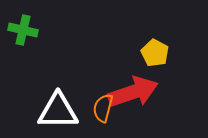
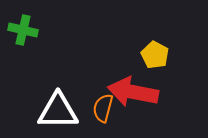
yellow pentagon: moved 2 px down
red arrow: rotated 150 degrees counterclockwise
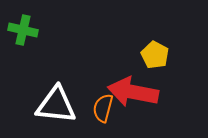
white triangle: moved 2 px left, 6 px up; rotated 6 degrees clockwise
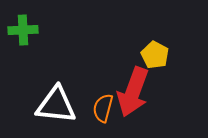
green cross: rotated 16 degrees counterclockwise
red arrow: rotated 81 degrees counterclockwise
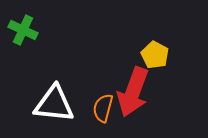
green cross: rotated 28 degrees clockwise
white triangle: moved 2 px left, 1 px up
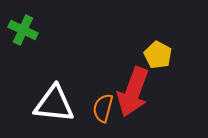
yellow pentagon: moved 3 px right
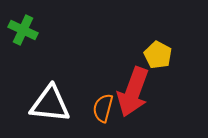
white triangle: moved 4 px left
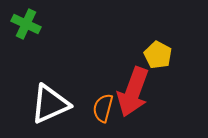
green cross: moved 3 px right, 6 px up
white triangle: rotated 30 degrees counterclockwise
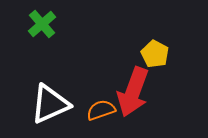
green cross: moved 16 px right; rotated 24 degrees clockwise
yellow pentagon: moved 3 px left, 1 px up
orange semicircle: moved 2 px left, 2 px down; rotated 56 degrees clockwise
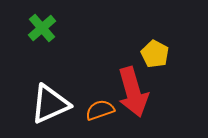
green cross: moved 4 px down
red arrow: rotated 36 degrees counterclockwise
orange semicircle: moved 1 px left
